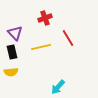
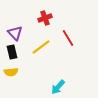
yellow line: rotated 24 degrees counterclockwise
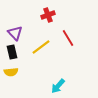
red cross: moved 3 px right, 3 px up
cyan arrow: moved 1 px up
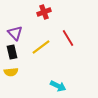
red cross: moved 4 px left, 3 px up
cyan arrow: rotated 105 degrees counterclockwise
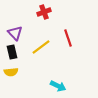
red line: rotated 12 degrees clockwise
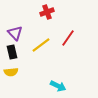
red cross: moved 3 px right
red line: rotated 54 degrees clockwise
yellow line: moved 2 px up
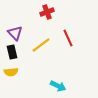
red line: rotated 60 degrees counterclockwise
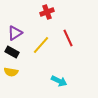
purple triangle: rotated 42 degrees clockwise
yellow line: rotated 12 degrees counterclockwise
black rectangle: rotated 48 degrees counterclockwise
yellow semicircle: rotated 16 degrees clockwise
cyan arrow: moved 1 px right, 5 px up
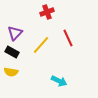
purple triangle: rotated 14 degrees counterclockwise
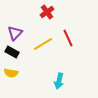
red cross: rotated 16 degrees counterclockwise
yellow line: moved 2 px right, 1 px up; rotated 18 degrees clockwise
yellow semicircle: moved 1 px down
cyan arrow: rotated 77 degrees clockwise
